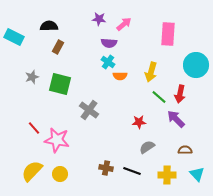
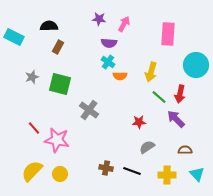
pink arrow: rotated 21 degrees counterclockwise
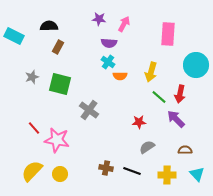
cyan rectangle: moved 1 px up
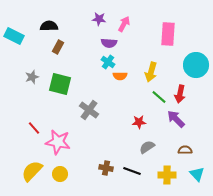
pink star: moved 1 px right, 2 px down
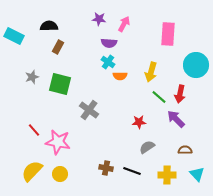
red line: moved 2 px down
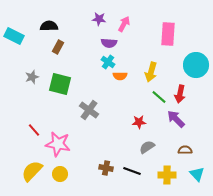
pink star: moved 2 px down
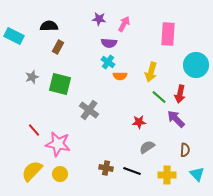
brown semicircle: rotated 96 degrees clockwise
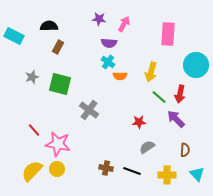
yellow circle: moved 3 px left, 5 px up
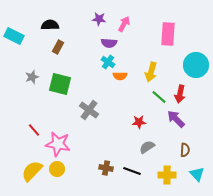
black semicircle: moved 1 px right, 1 px up
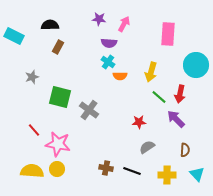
green square: moved 13 px down
yellow semicircle: rotated 50 degrees clockwise
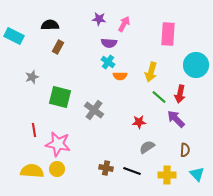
gray cross: moved 5 px right
red line: rotated 32 degrees clockwise
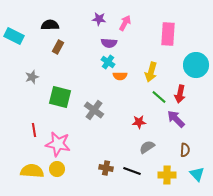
pink arrow: moved 1 px right, 1 px up
